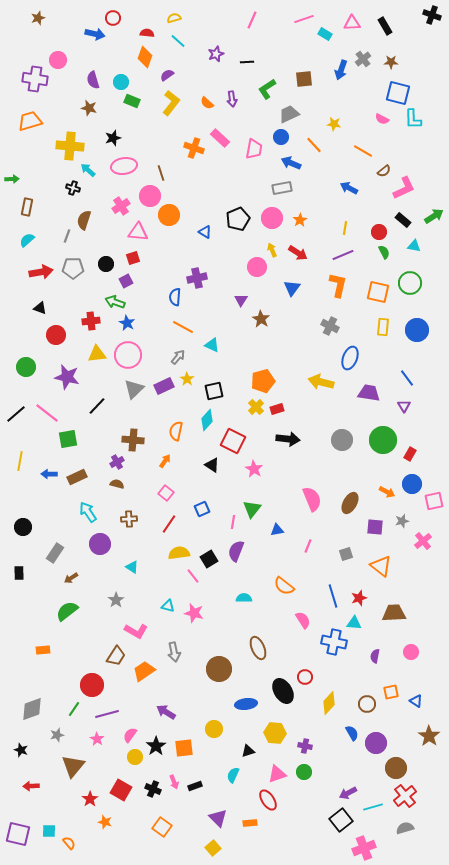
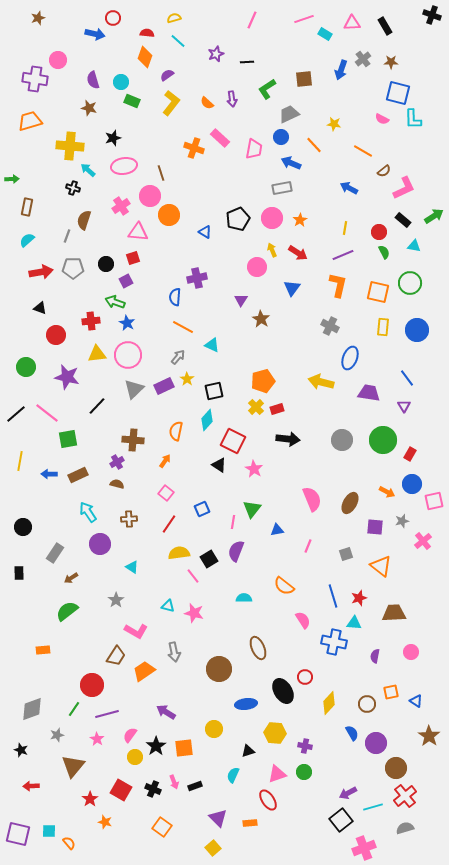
black triangle at (212, 465): moved 7 px right
brown rectangle at (77, 477): moved 1 px right, 2 px up
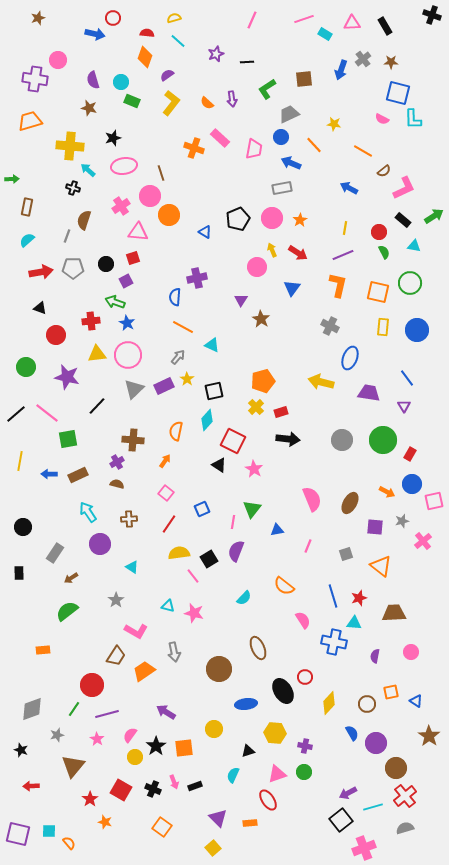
red rectangle at (277, 409): moved 4 px right, 3 px down
cyan semicircle at (244, 598): rotated 133 degrees clockwise
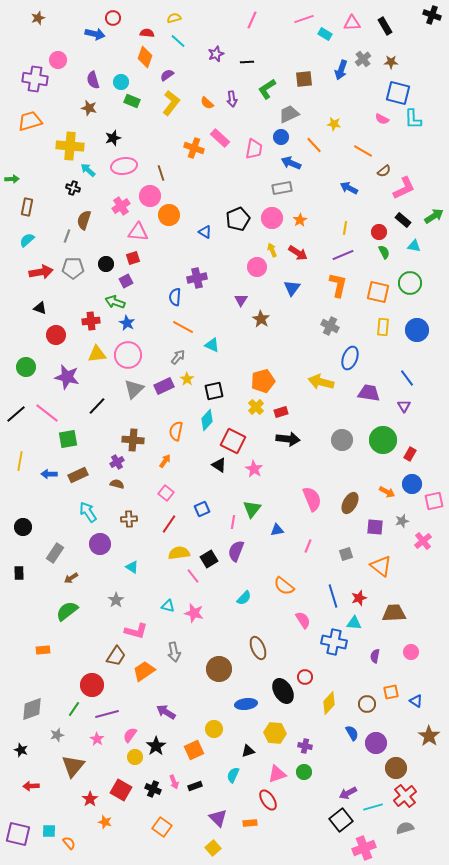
pink L-shape at (136, 631): rotated 15 degrees counterclockwise
orange square at (184, 748): moved 10 px right, 2 px down; rotated 18 degrees counterclockwise
